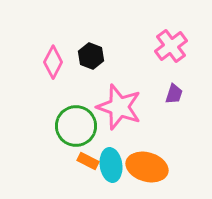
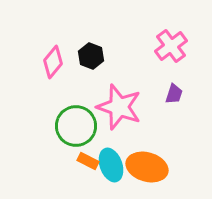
pink diamond: rotated 12 degrees clockwise
cyan ellipse: rotated 12 degrees counterclockwise
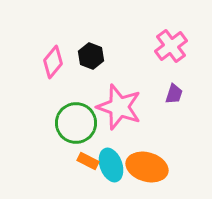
green circle: moved 3 px up
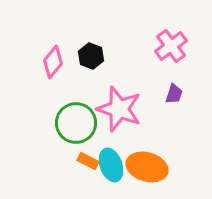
pink star: moved 2 px down
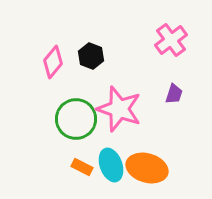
pink cross: moved 6 px up
green circle: moved 4 px up
orange rectangle: moved 6 px left, 6 px down
orange ellipse: moved 1 px down
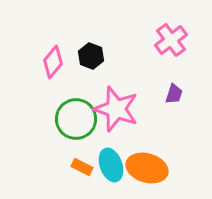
pink star: moved 3 px left
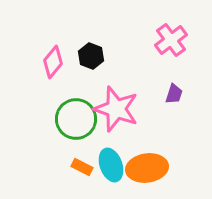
orange ellipse: rotated 24 degrees counterclockwise
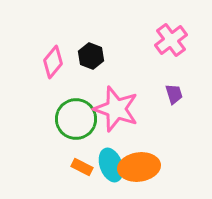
purple trapezoid: rotated 35 degrees counterclockwise
orange ellipse: moved 8 px left, 1 px up
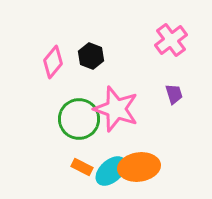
green circle: moved 3 px right
cyan ellipse: moved 6 px down; rotated 68 degrees clockwise
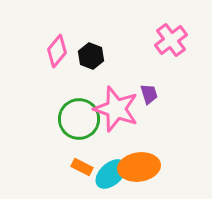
pink diamond: moved 4 px right, 11 px up
purple trapezoid: moved 25 px left
cyan ellipse: moved 3 px down
